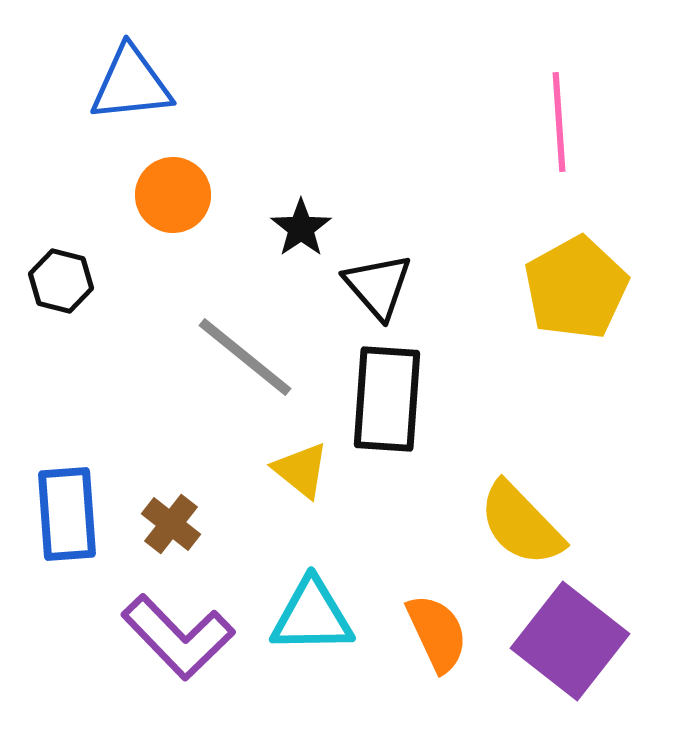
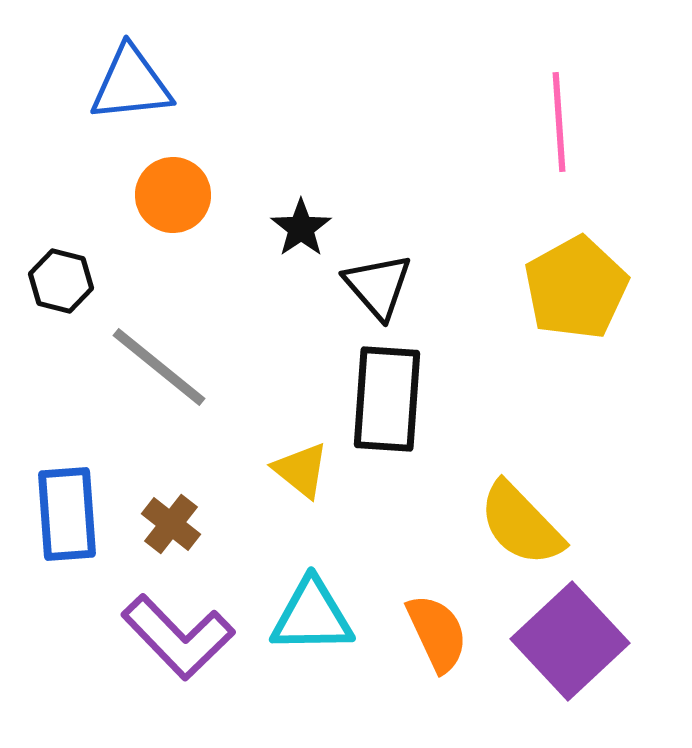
gray line: moved 86 px left, 10 px down
purple square: rotated 9 degrees clockwise
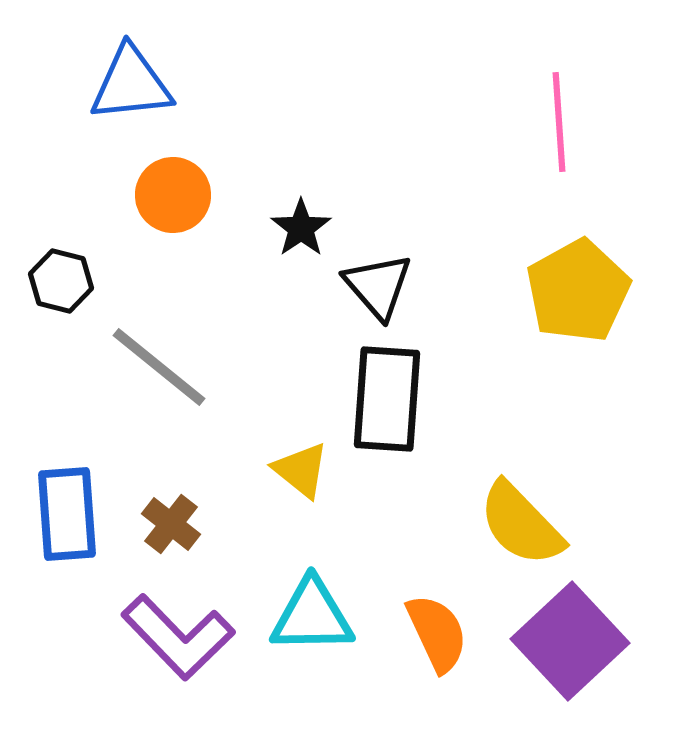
yellow pentagon: moved 2 px right, 3 px down
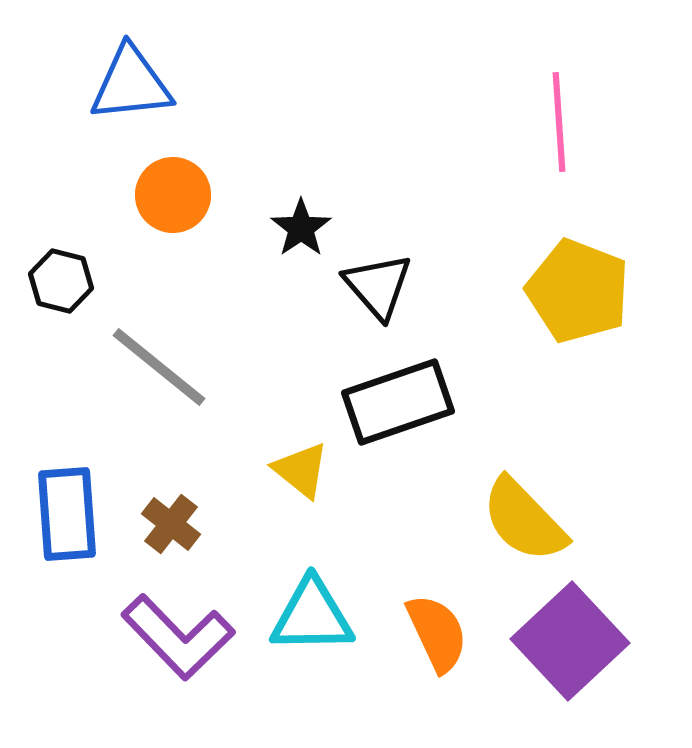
yellow pentagon: rotated 22 degrees counterclockwise
black rectangle: moved 11 px right, 3 px down; rotated 67 degrees clockwise
yellow semicircle: moved 3 px right, 4 px up
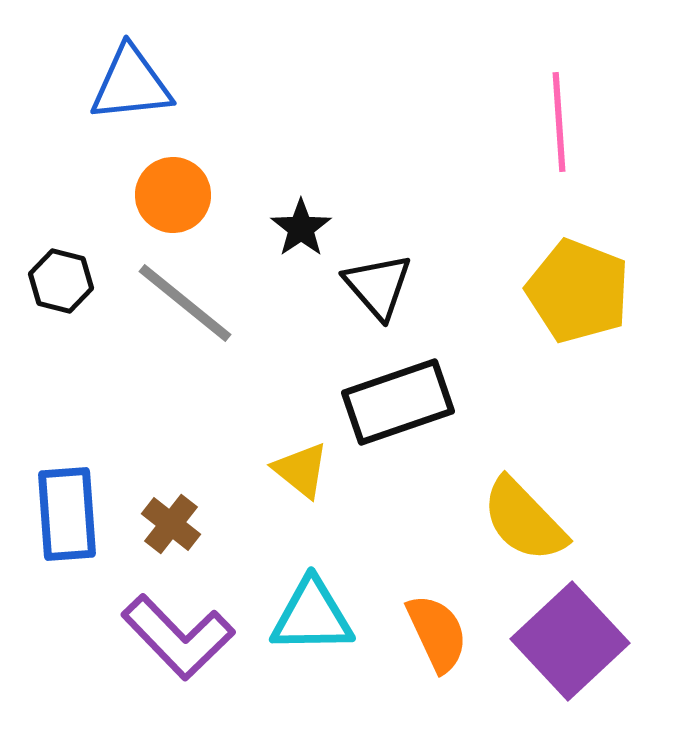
gray line: moved 26 px right, 64 px up
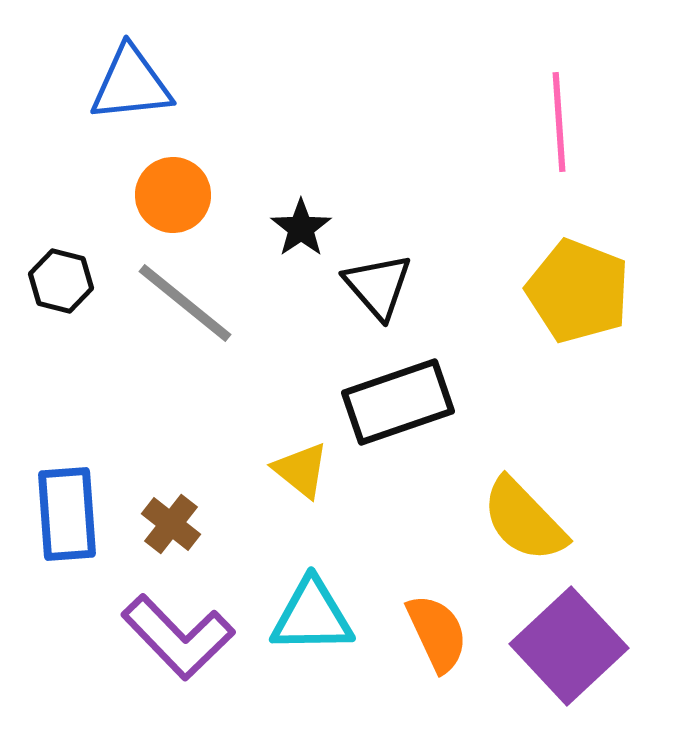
purple square: moved 1 px left, 5 px down
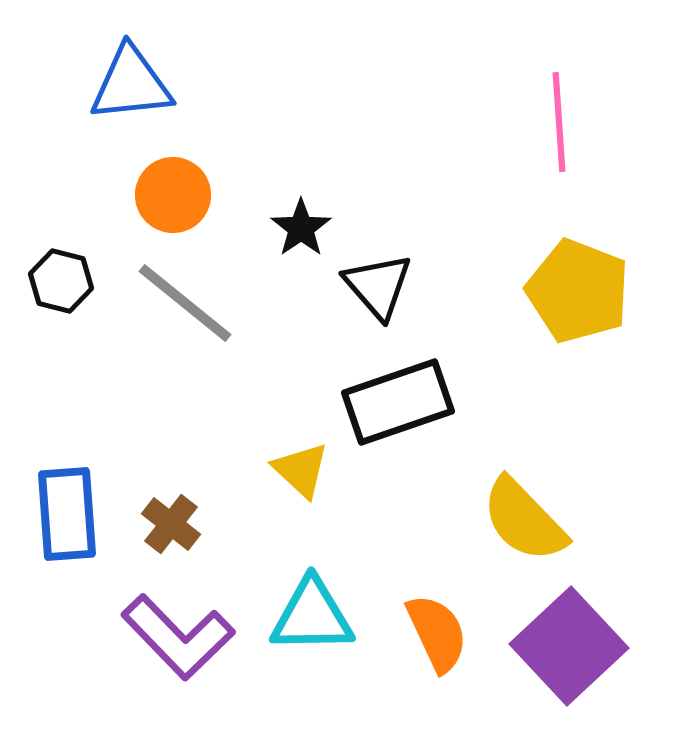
yellow triangle: rotated 4 degrees clockwise
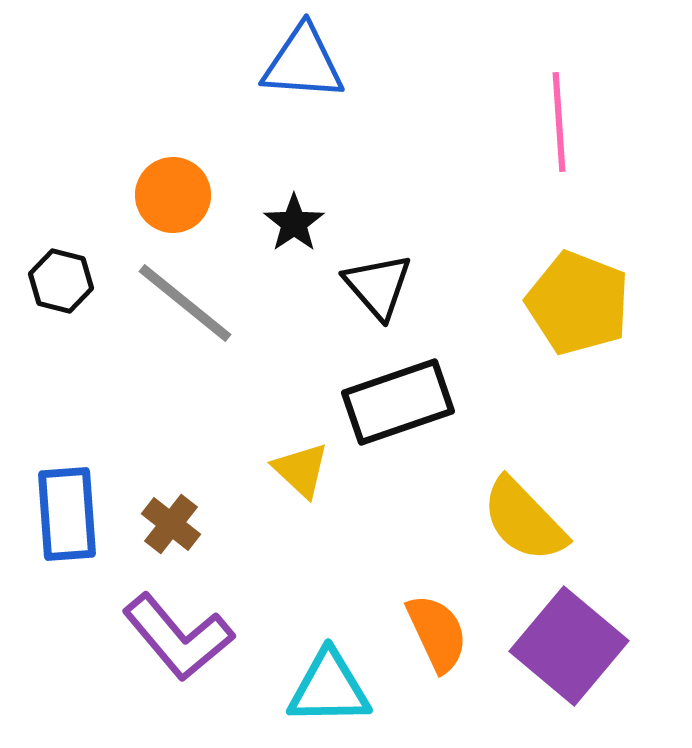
blue triangle: moved 172 px right, 21 px up; rotated 10 degrees clockwise
black star: moved 7 px left, 5 px up
yellow pentagon: moved 12 px down
cyan triangle: moved 17 px right, 72 px down
purple L-shape: rotated 4 degrees clockwise
purple square: rotated 7 degrees counterclockwise
